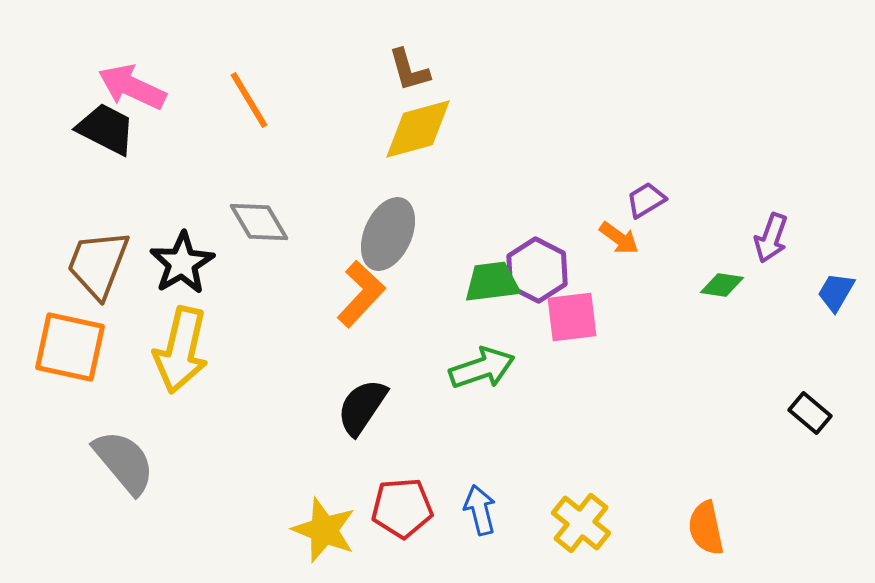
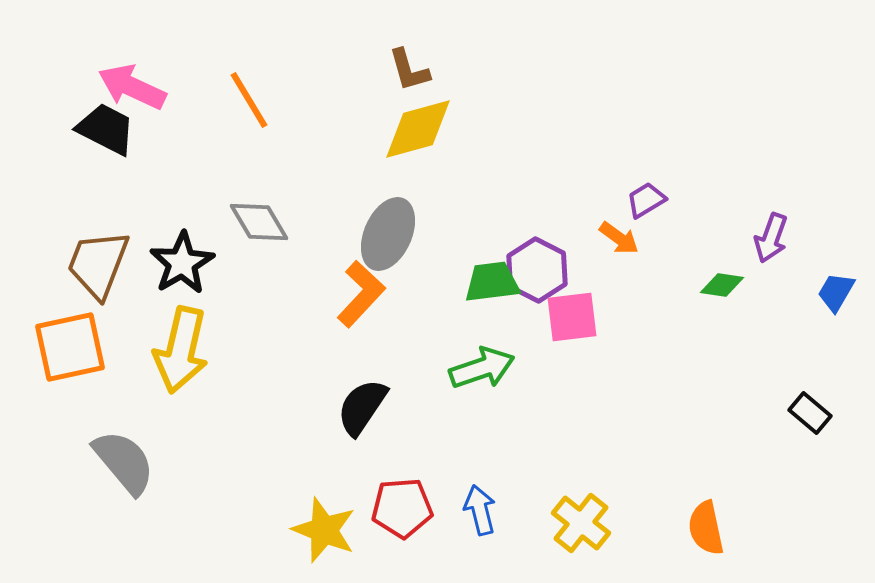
orange square: rotated 24 degrees counterclockwise
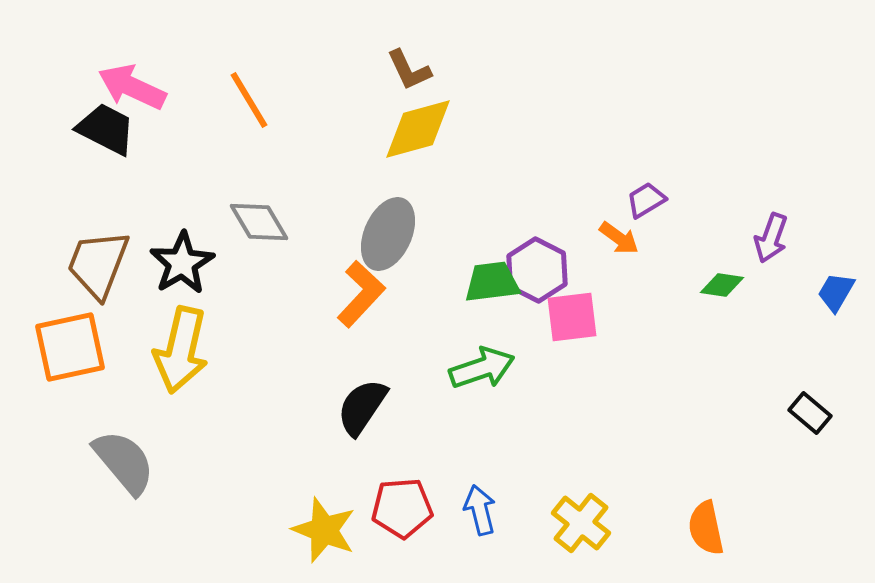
brown L-shape: rotated 9 degrees counterclockwise
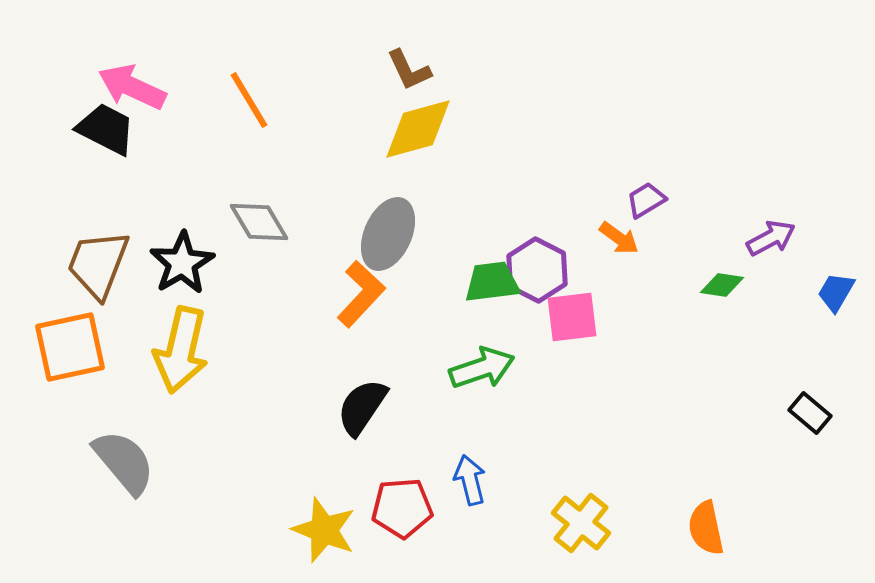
purple arrow: rotated 138 degrees counterclockwise
blue arrow: moved 10 px left, 30 px up
